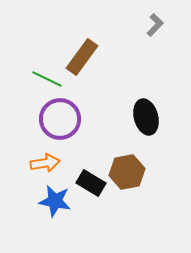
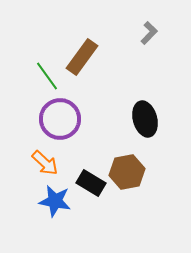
gray L-shape: moved 6 px left, 8 px down
green line: moved 3 px up; rotated 28 degrees clockwise
black ellipse: moved 1 px left, 2 px down
orange arrow: rotated 52 degrees clockwise
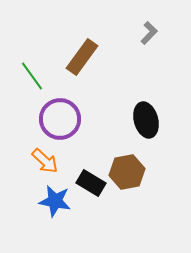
green line: moved 15 px left
black ellipse: moved 1 px right, 1 px down
orange arrow: moved 2 px up
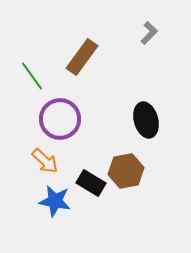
brown hexagon: moved 1 px left, 1 px up
